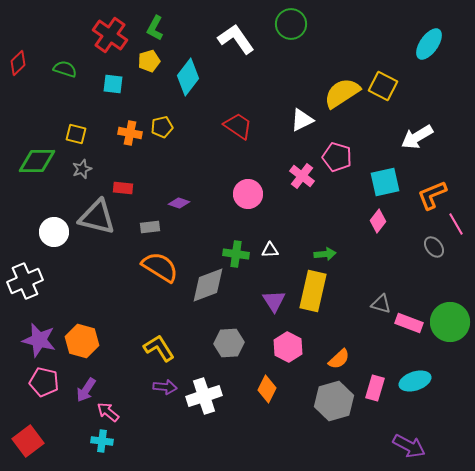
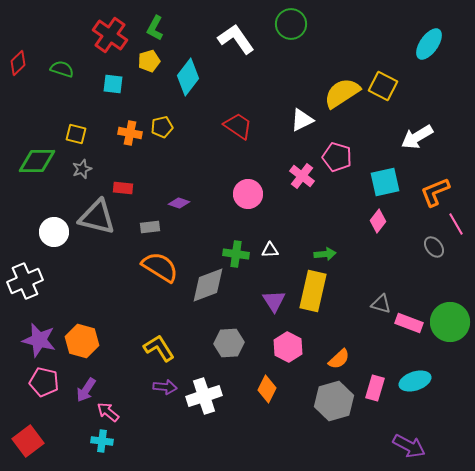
green semicircle at (65, 69): moved 3 px left
orange L-shape at (432, 195): moved 3 px right, 3 px up
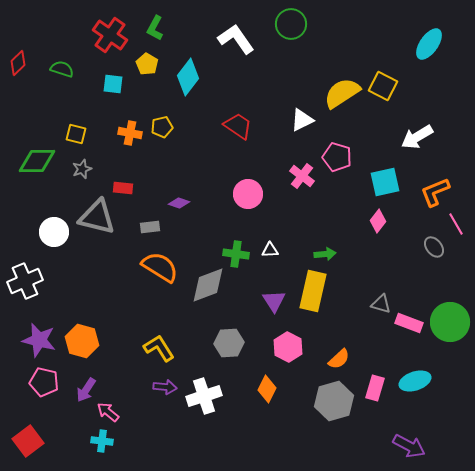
yellow pentagon at (149, 61): moved 2 px left, 3 px down; rotated 25 degrees counterclockwise
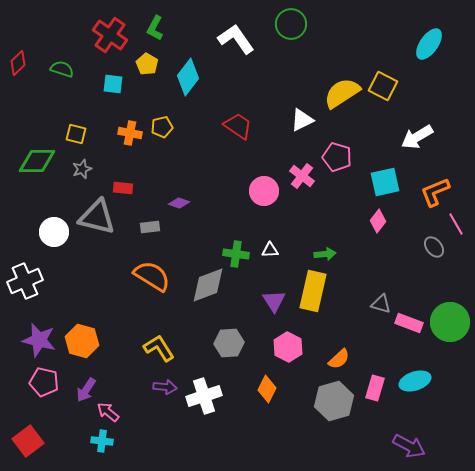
pink circle at (248, 194): moved 16 px right, 3 px up
orange semicircle at (160, 267): moved 8 px left, 9 px down
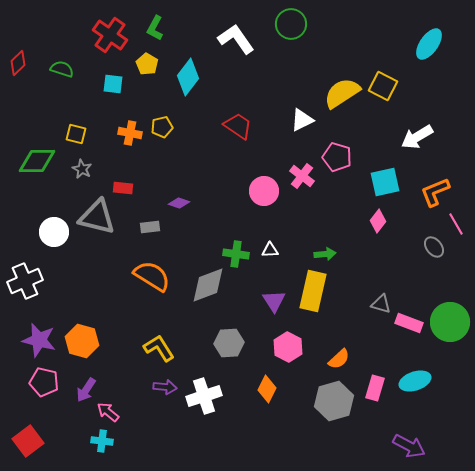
gray star at (82, 169): rotated 24 degrees counterclockwise
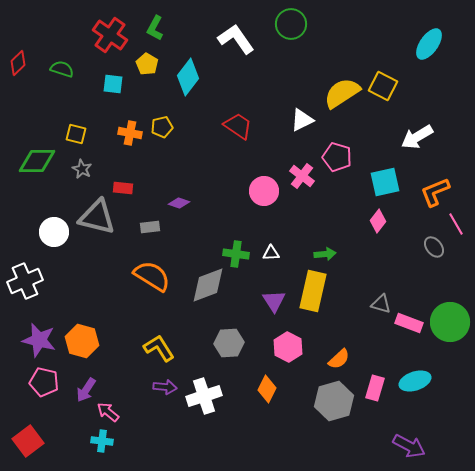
white triangle at (270, 250): moved 1 px right, 3 px down
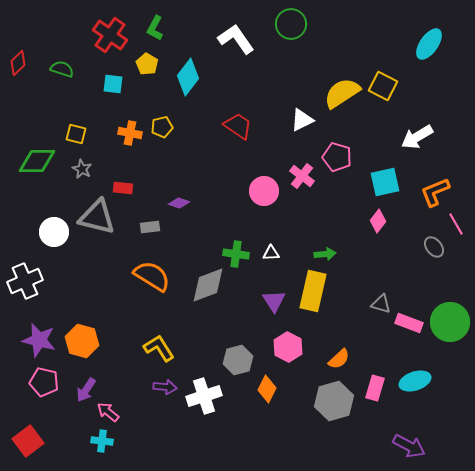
gray hexagon at (229, 343): moved 9 px right, 17 px down; rotated 12 degrees counterclockwise
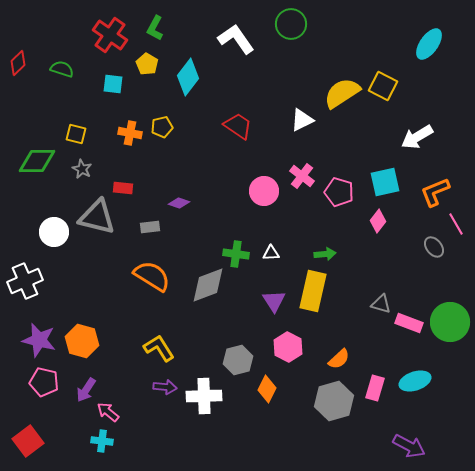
pink pentagon at (337, 157): moved 2 px right, 35 px down
white cross at (204, 396): rotated 16 degrees clockwise
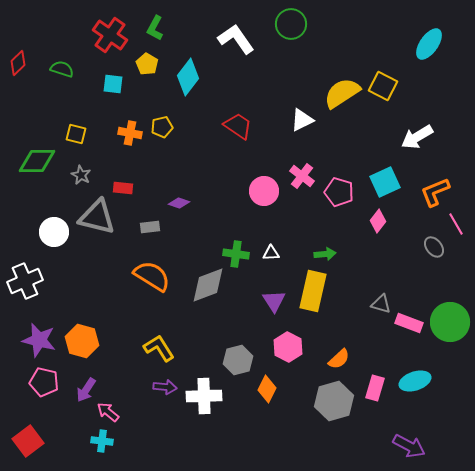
gray star at (82, 169): moved 1 px left, 6 px down
cyan square at (385, 182): rotated 12 degrees counterclockwise
